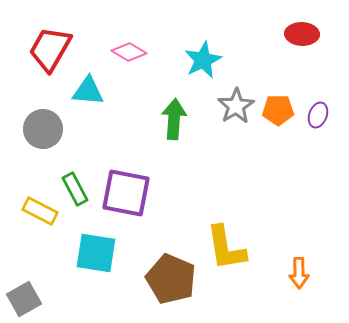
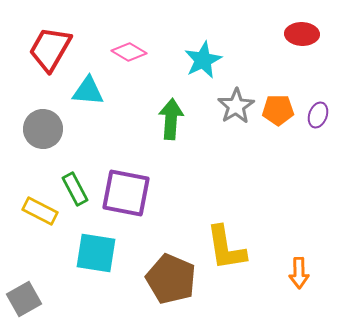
green arrow: moved 3 px left
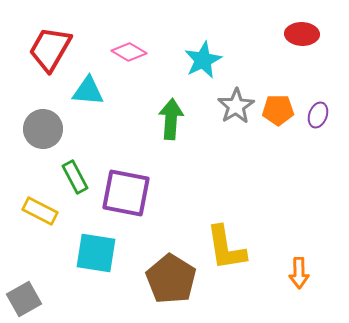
green rectangle: moved 12 px up
brown pentagon: rotated 9 degrees clockwise
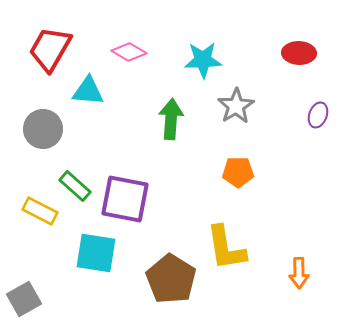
red ellipse: moved 3 px left, 19 px down
cyan star: rotated 24 degrees clockwise
orange pentagon: moved 40 px left, 62 px down
green rectangle: moved 9 px down; rotated 20 degrees counterclockwise
purple square: moved 1 px left, 6 px down
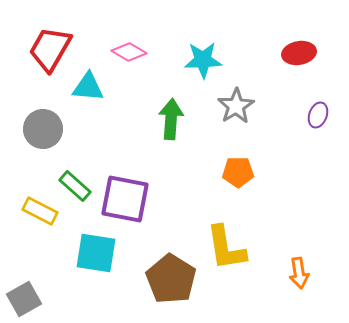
red ellipse: rotated 12 degrees counterclockwise
cyan triangle: moved 4 px up
orange arrow: rotated 8 degrees counterclockwise
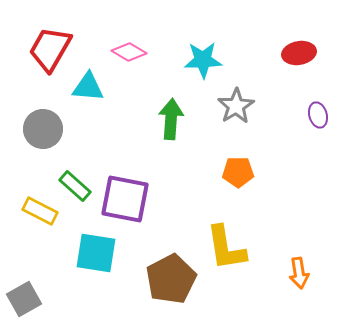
purple ellipse: rotated 35 degrees counterclockwise
brown pentagon: rotated 12 degrees clockwise
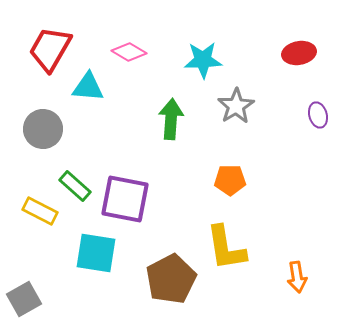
orange pentagon: moved 8 px left, 8 px down
orange arrow: moved 2 px left, 4 px down
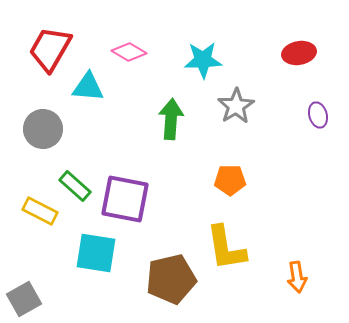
brown pentagon: rotated 15 degrees clockwise
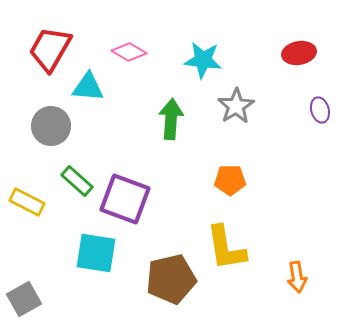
cyan star: rotated 9 degrees clockwise
purple ellipse: moved 2 px right, 5 px up
gray circle: moved 8 px right, 3 px up
green rectangle: moved 2 px right, 5 px up
purple square: rotated 9 degrees clockwise
yellow rectangle: moved 13 px left, 9 px up
